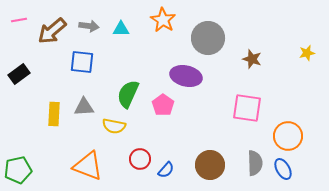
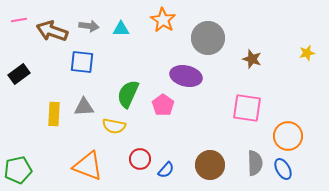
brown arrow: rotated 60 degrees clockwise
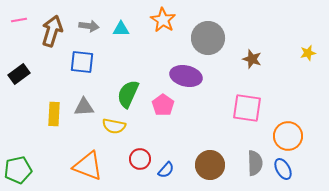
brown arrow: rotated 88 degrees clockwise
yellow star: moved 1 px right
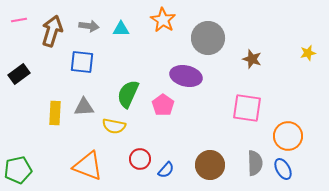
yellow rectangle: moved 1 px right, 1 px up
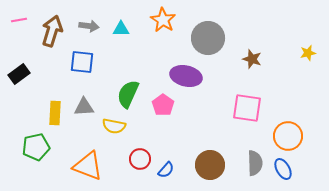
green pentagon: moved 18 px right, 23 px up
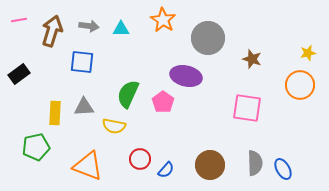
pink pentagon: moved 3 px up
orange circle: moved 12 px right, 51 px up
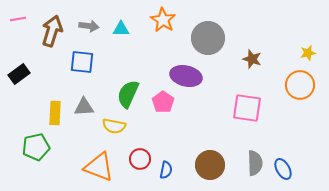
pink line: moved 1 px left, 1 px up
orange triangle: moved 11 px right, 1 px down
blue semicircle: rotated 30 degrees counterclockwise
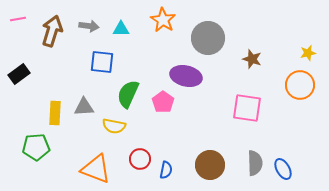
blue square: moved 20 px right
green pentagon: rotated 8 degrees clockwise
orange triangle: moved 3 px left, 2 px down
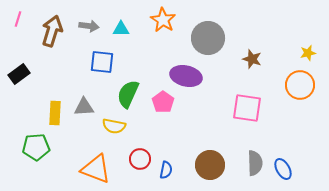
pink line: rotated 63 degrees counterclockwise
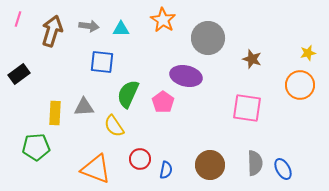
yellow semicircle: rotated 45 degrees clockwise
